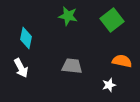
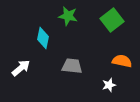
cyan diamond: moved 17 px right
white arrow: rotated 102 degrees counterclockwise
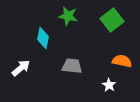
white star: rotated 24 degrees counterclockwise
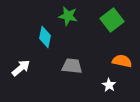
cyan diamond: moved 2 px right, 1 px up
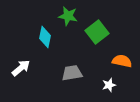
green square: moved 15 px left, 12 px down
gray trapezoid: moved 7 px down; rotated 15 degrees counterclockwise
white star: rotated 24 degrees clockwise
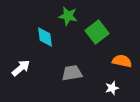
cyan diamond: rotated 20 degrees counterclockwise
white star: moved 3 px right, 3 px down
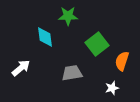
green star: rotated 12 degrees counterclockwise
green square: moved 12 px down
orange semicircle: rotated 84 degrees counterclockwise
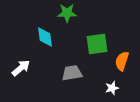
green star: moved 1 px left, 3 px up
green square: rotated 30 degrees clockwise
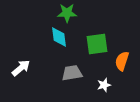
cyan diamond: moved 14 px right
white star: moved 8 px left, 3 px up
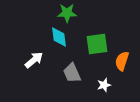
white arrow: moved 13 px right, 8 px up
gray trapezoid: rotated 105 degrees counterclockwise
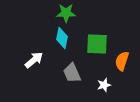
green star: moved 1 px left
cyan diamond: moved 3 px right, 1 px down; rotated 20 degrees clockwise
green square: rotated 10 degrees clockwise
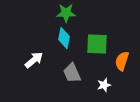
cyan diamond: moved 2 px right
